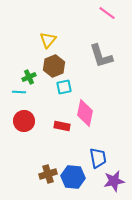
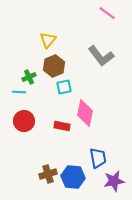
gray L-shape: rotated 20 degrees counterclockwise
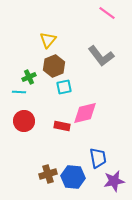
pink diamond: rotated 64 degrees clockwise
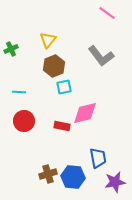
green cross: moved 18 px left, 28 px up
purple star: moved 1 px right, 1 px down
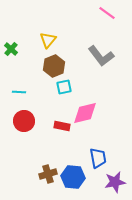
green cross: rotated 24 degrees counterclockwise
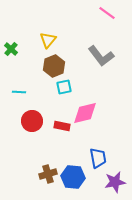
red circle: moved 8 px right
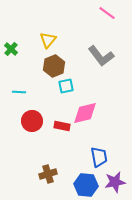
cyan square: moved 2 px right, 1 px up
blue trapezoid: moved 1 px right, 1 px up
blue hexagon: moved 13 px right, 8 px down
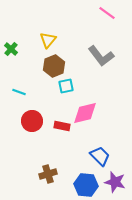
cyan line: rotated 16 degrees clockwise
blue trapezoid: moved 1 px right, 1 px up; rotated 35 degrees counterclockwise
purple star: rotated 25 degrees clockwise
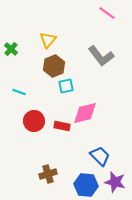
red circle: moved 2 px right
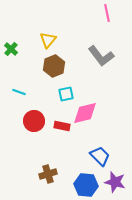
pink line: rotated 42 degrees clockwise
cyan square: moved 8 px down
